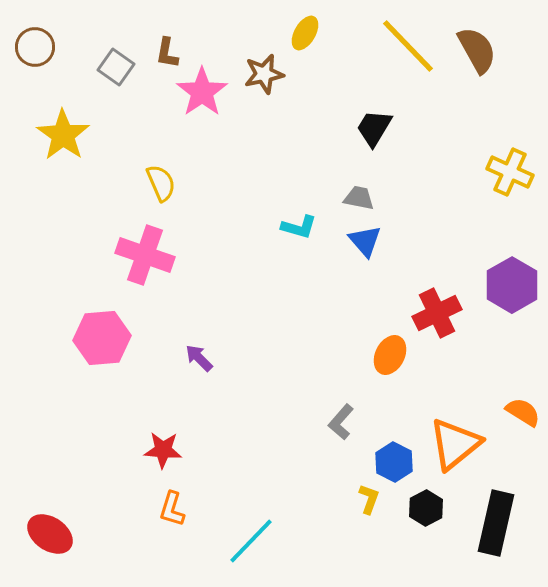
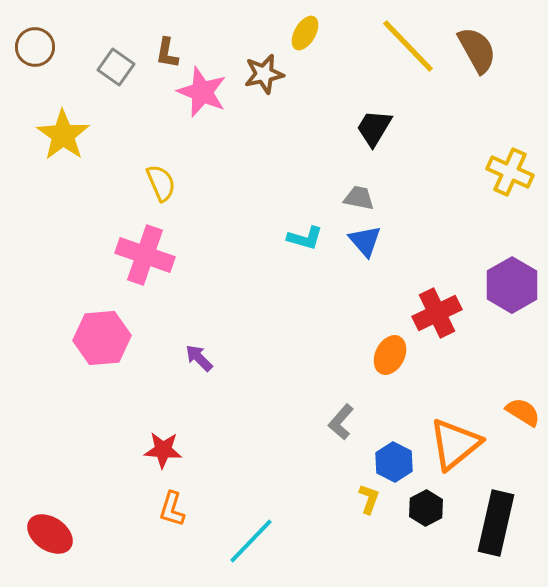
pink star: rotated 15 degrees counterclockwise
cyan L-shape: moved 6 px right, 11 px down
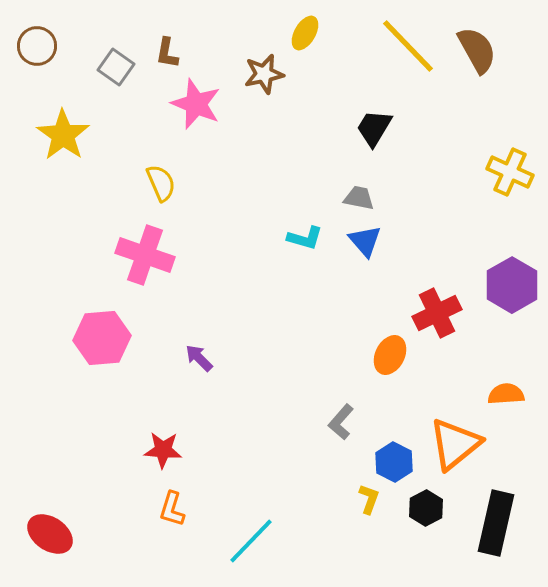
brown circle: moved 2 px right, 1 px up
pink star: moved 6 px left, 12 px down
orange semicircle: moved 17 px left, 18 px up; rotated 36 degrees counterclockwise
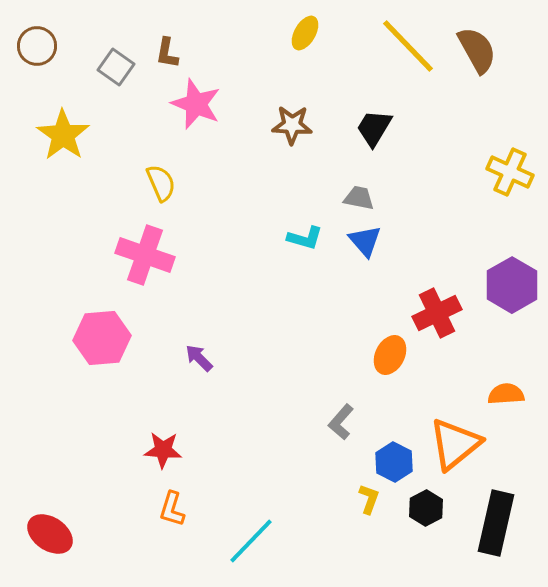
brown star: moved 28 px right, 51 px down; rotated 15 degrees clockwise
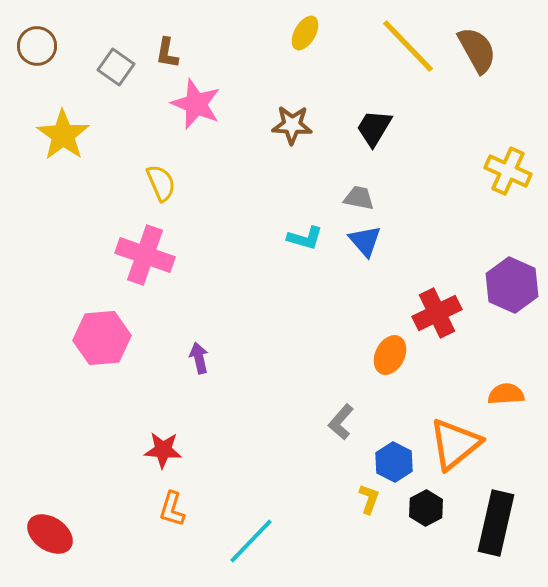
yellow cross: moved 2 px left, 1 px up
purple hexagon: rotated 6 degrees counterclockwise
purple arrow: rotated 32 degrees clockwise
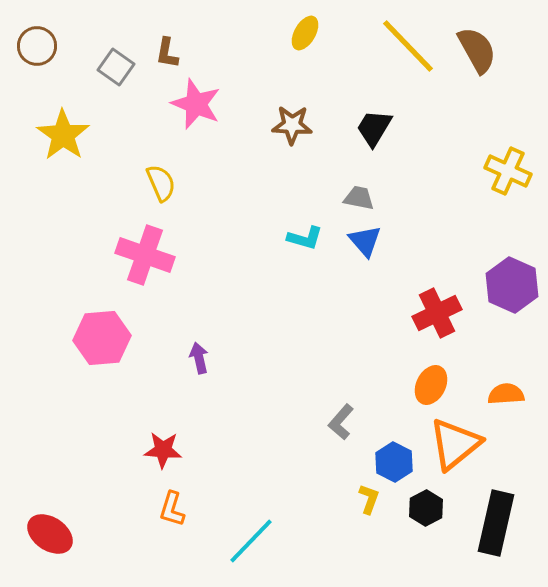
orange ellipse: moved 41 px right, 30 px down
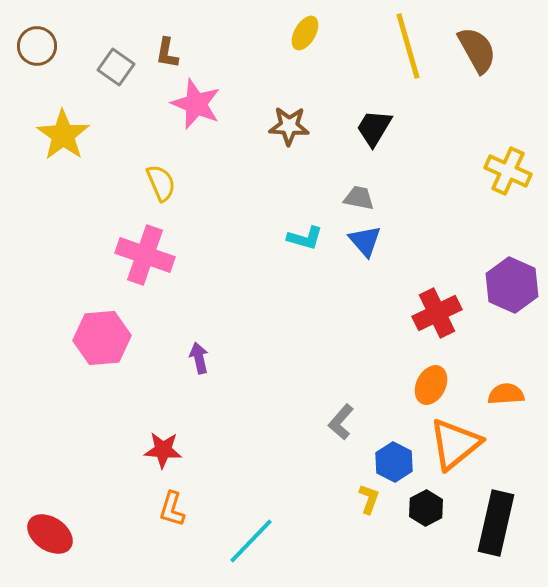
yellow line: rotated 28 degrees clockwise
brown star: moved 3 px left, 1 px down
